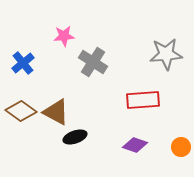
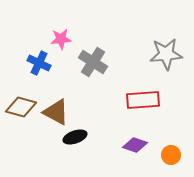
pink star: moved 3 px left, 3 px down
blue cross: moved 16 px right; rotated 25 degrees counterclockwise
brown diamond: moved 4 px up; rotated 20 degrees counterclockwise
orange circle: moved 10 px left, 8 px down
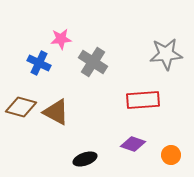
black ellipse: moved 10 px right, 22 px down
purple diamond: moved 2 px left, 1 px up
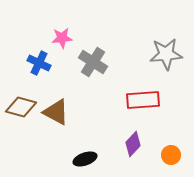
pink star: moved 1 px right, 1 px up
purple diamond: rotated 65 degrees counterclockwise
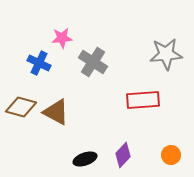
purple diamond: moved 10 px left, 11 px down
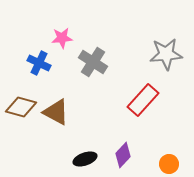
red rectangle: rotated 44 degrees counterclockwise
orange circle: moved 2 px left, 9 px down
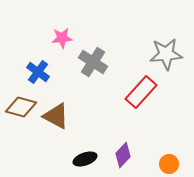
blue cross: moved 1 px left, 9 px down; rotated 10 degrees clockwise
red rectangle: moved 2 px left, 8 px up
brown triangle: moved 4 px down
